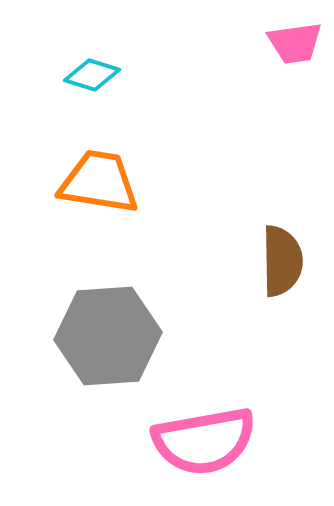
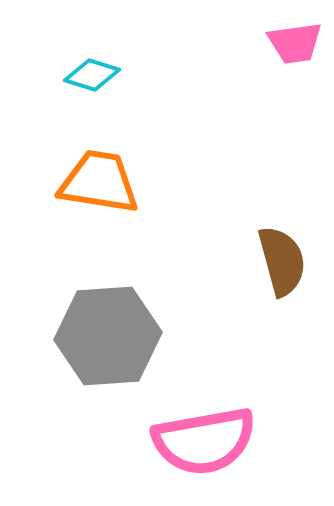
brown semicircle: rotated 14 degrees counterclockwise
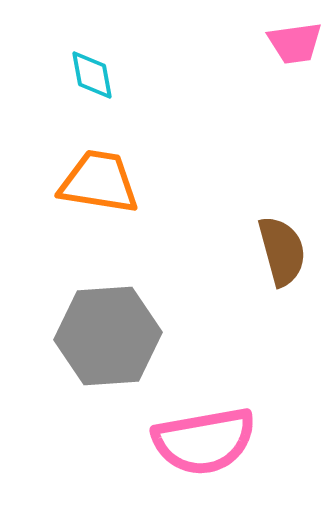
cyan diamond: rotated 62 degrees clockwise
brown semicircle: moved 10 px up
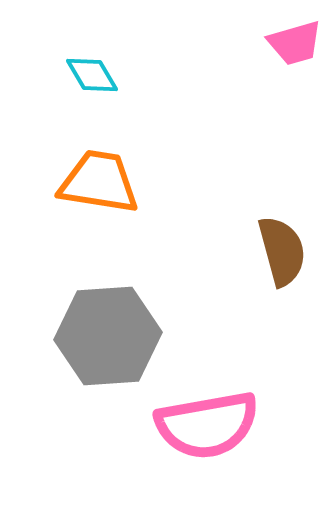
pink trapezoid: rotated 8 degrees counterclockwise
cyan diamond: rotated 20 degrees counterclockwise
pink semicircle: moved 3 px right, 16 px up
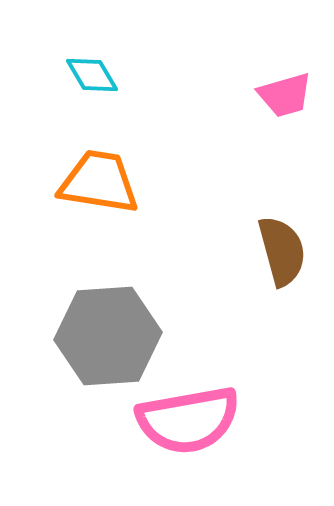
pink trapezoid: moved 10 px left, 52 px down
pink semicircle: moved 19 px left, 5 px up
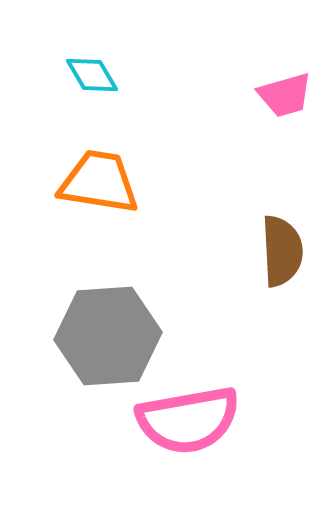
brown semicircle: rotated 12 degrees clockwise
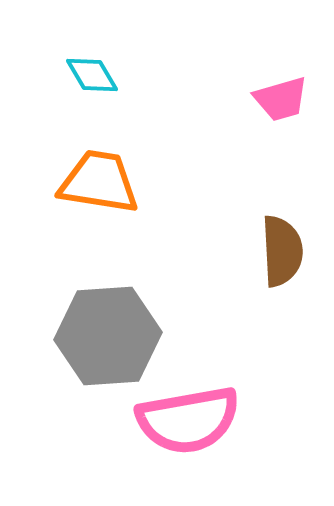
pink trapezoid: moved 4 px left, 4 px down
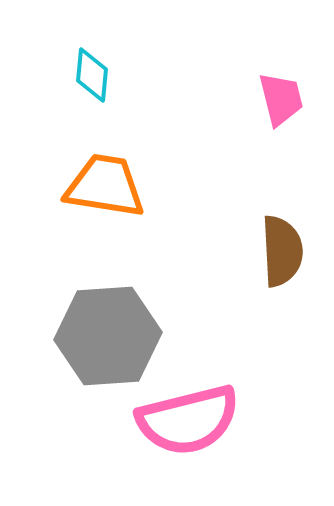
cyan diamond: rotated 36 degrees clockwise
pink trapezoid: rotated 88 degrees counterclockwise
orange trapezoid: moved 6 px right, 4 px down
pink semicircle: rotated 4 degrees counterclockwise
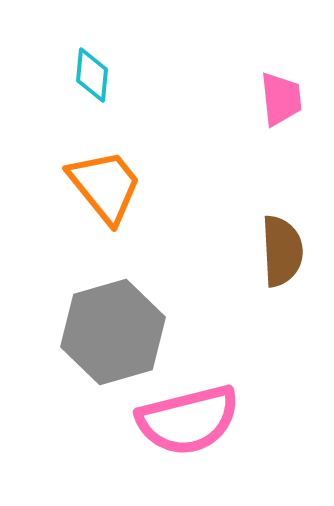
pink trapezoid: rotated 8 degrees clockwise
orange trapezoid: rotated 42 degrees clockwise
gray hexagon: moved 5 px right, 4 px up; rotated 12 degrees counterclockwise
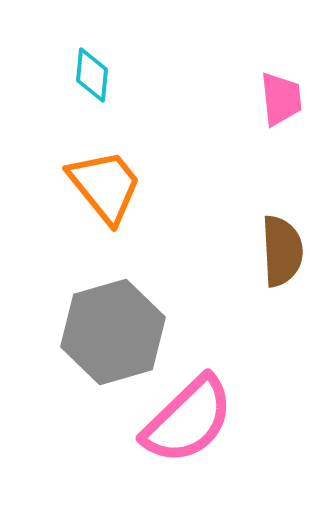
pink semicircle: rotated 30 degrees counterclockwise
